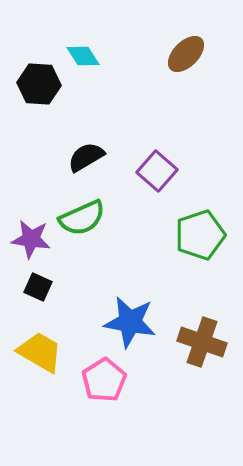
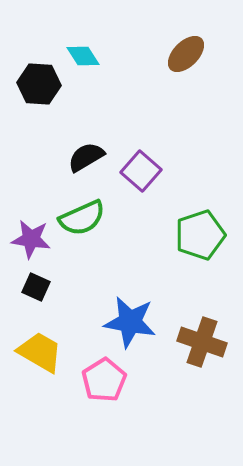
purple square: moved 16 px left
black square: moved 2 px left
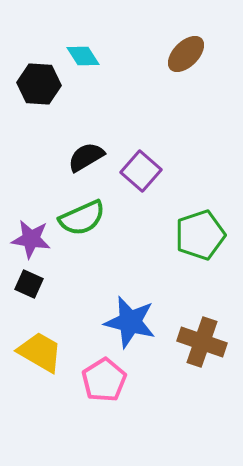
black square: moved 7 px left, 3 px up
blue star: rotated 4 degrees clockwise
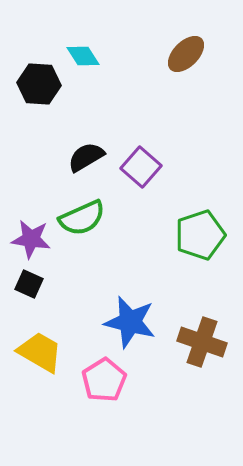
purple square: moved 4 px up
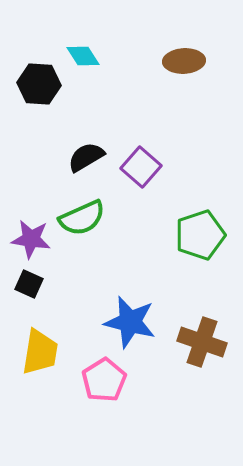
brown ellipse: moved 2 px left, 7 px down; rotated 42 degrees clockwise
yellow trapezoid: rotated 69 degrees clockwise
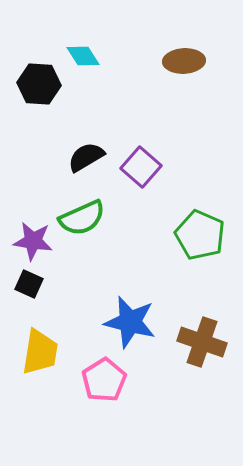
green pentagon: rotated 30 degrees counterclockwise
purple star: moved 2 px right, 2 px down
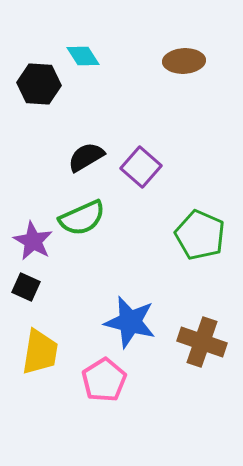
purple star: rotated 21 degrees clockwise
black square: moved 3 px left, 3 px down
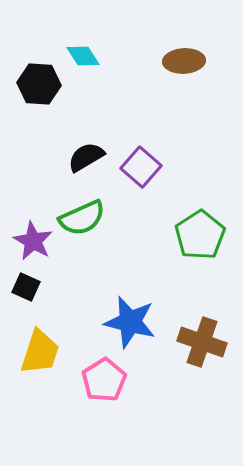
green pentagon: rotated 15 degrees clockwise
yellow trapezoid: rotated 9 degrees clockwise
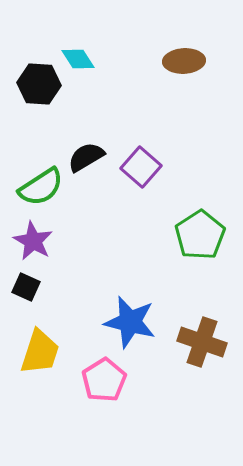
cyan diamond: moved 5 px left, 3 px down
green semicircle: moved 41 px left, 31 px up; rotated 9 degrees counterclockwise
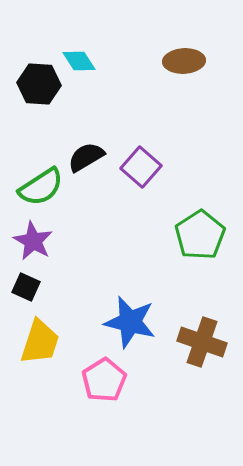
cyan diamond: moved 1 px right, 2 px down
yellow trapezoid: moved 10 px up
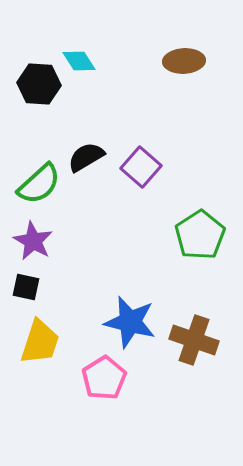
green semicircle: moved 2 px left, 3 px up; rotated 9 degrees counterclockwise
black square: rotated 12 degrees counterclockwise
brown cross: moved 8 px left, 2 px up
pink pentagon: moved 2 px up
